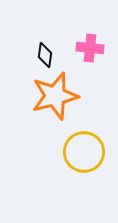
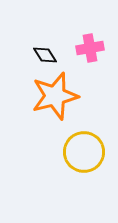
pink cross: rotated 16 degrees counterclockwise
black diamond: rotated 40 degrees counterclockwise
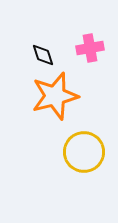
black diamond: moved 2 px left; rotated 15 degrees clockwise
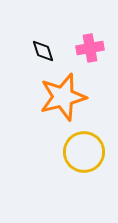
black diamond: moved 4 px up
orange star: moved 8 px right, 1 px down
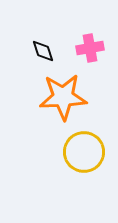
orange star: rotated 12 degrees clockwise
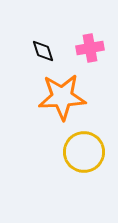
orange star: moved 1 px left
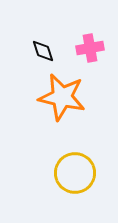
orange star: rotated 15 degrees clockwise
yellow circle: moved 9 px left, 21 px down
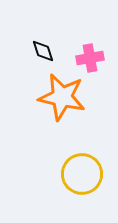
pink cross: moved 10 px down
yellow circle: moved 7 px right, 1 px down
